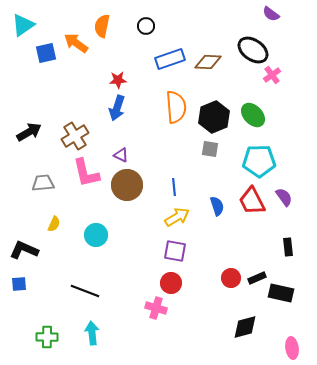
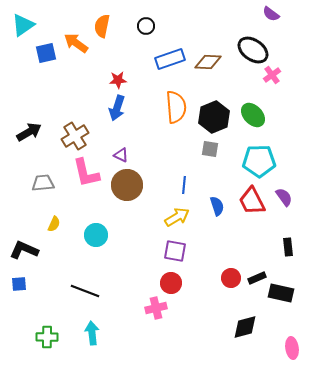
blue line at (174, 187): moved 10 px right, 2 px up; rotated 12 degrees clockwise
pink cross at (156, 308): rotated 30 degrees counterclockwise
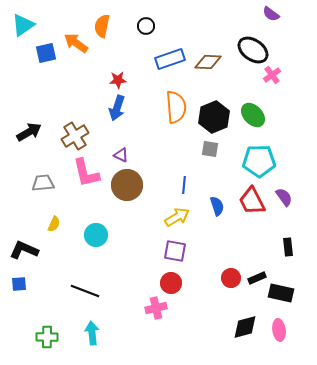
pink ellipse at (292, 348): moved 13 px left, 18 px up
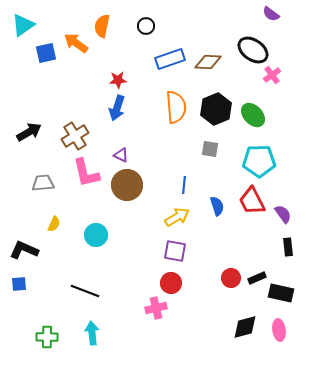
black hexagon at (214, 117): moved 2 px right, 8 px up
purple semicircle at (284, 197): moved 1 px left, 17 px down
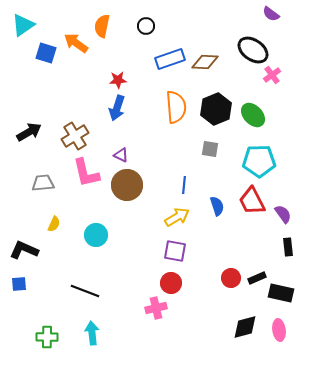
blue square at (46, 53): rotated 30 degrees clockwise
brown diamond at (208, 62): moved 3 px left
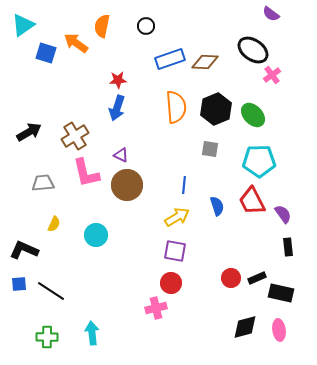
black line at (85, 291): moved 34 px left; rotated 12 degrees clockwise
